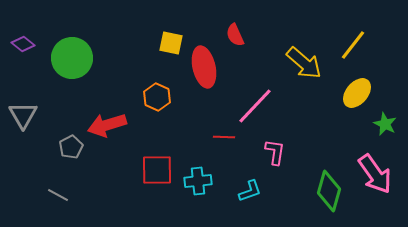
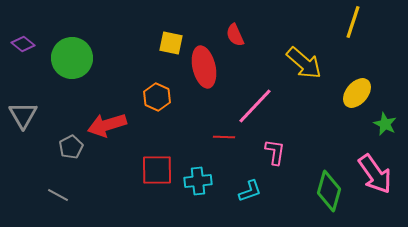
yellow line: moved 23 px up; rotated 20 degrees counterclockwise
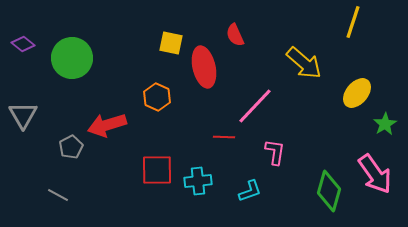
green star: rotated 15 degrees clockwise
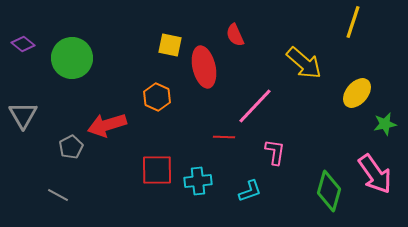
yellow square: moved 1 px left, 2 px down
green star: rotated 20 degrees clockwise
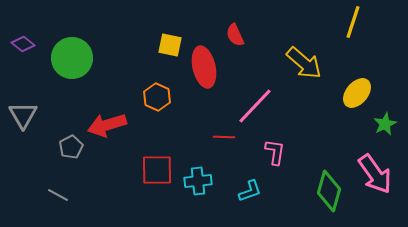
green star: rotated 15 degrees counterclockwise
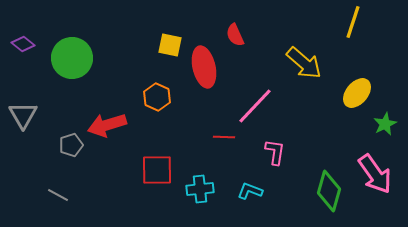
gray pentagon: moved 2 px up; rotated 10 degrees clockwise
cyan cross: moved 2 px right, 8 px down
cyan L-shape: rotated 140 degrees counterclockwise
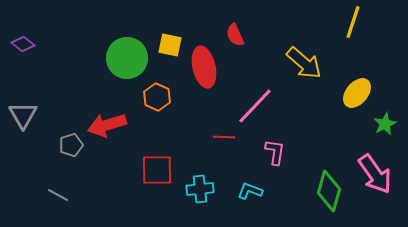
green circle: moved 55 px right
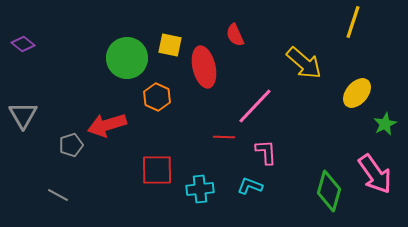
pink L-shape: moved 9 px left; rotated 12 degrees counterclockwise
cyan L-shape: moved 5 px up
